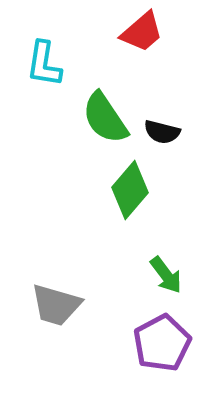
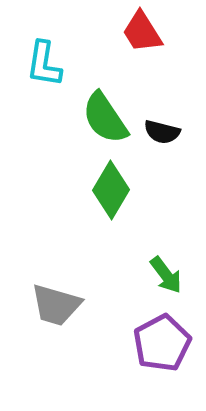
red trapezoid: rotated 99 degrees clockwise
green diamond: moved 19 px left; rotated 10 degrees counterclockwise
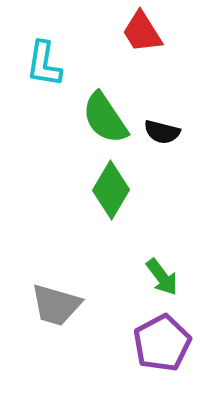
green arrow: moved 4 px left, 2 px down
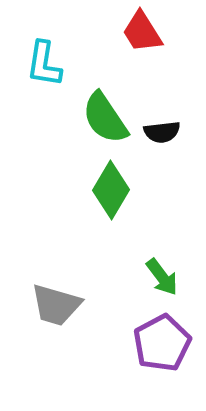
black semicircle: rotated 21 degrees counterclockwise
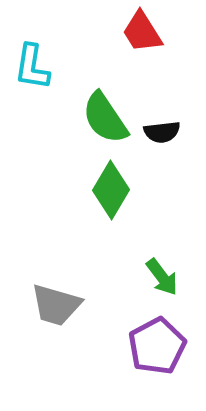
cyan L-shape: moved 12 px left, 3 px down
purple pentagon: moved 5 px left, 3 px down
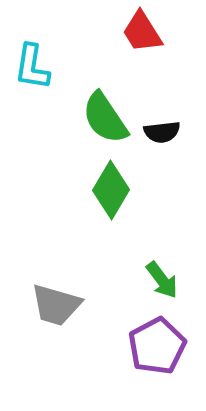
green arrow: moved 3 px down
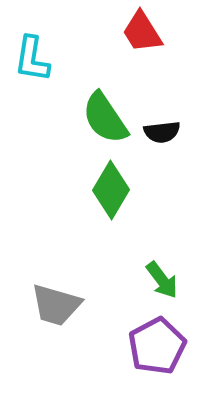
cyan L-shape: moved 8 px up
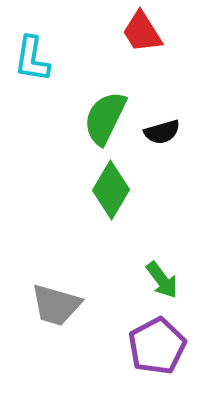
green semicircle: rotated 60 degrees clockwise
black semicircle: rotated 9 degrees counterclockwise
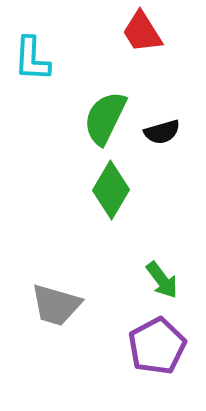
cyan L-shape: rotated 6 degrees counterclockwise
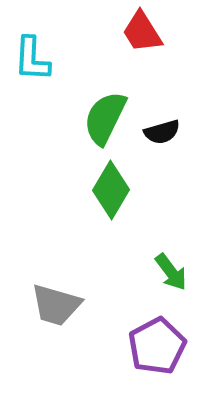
green arrow: moved 9 px right, 8 px up
